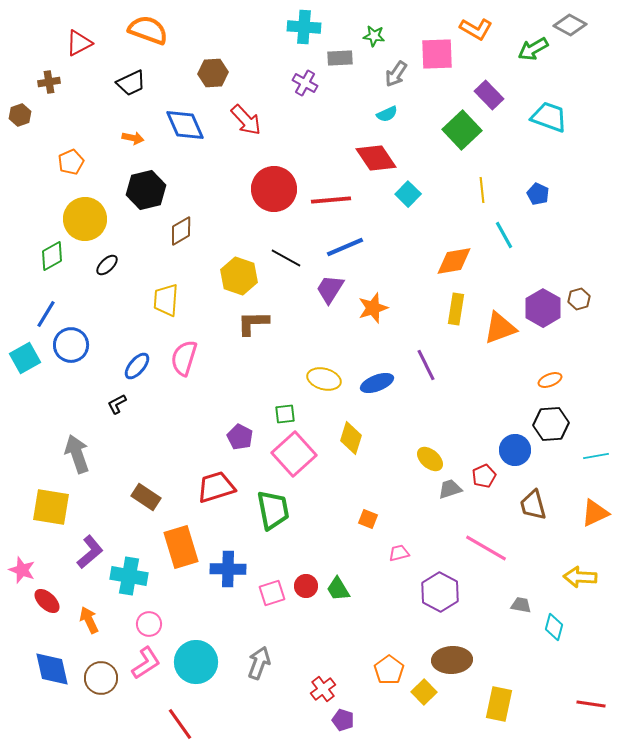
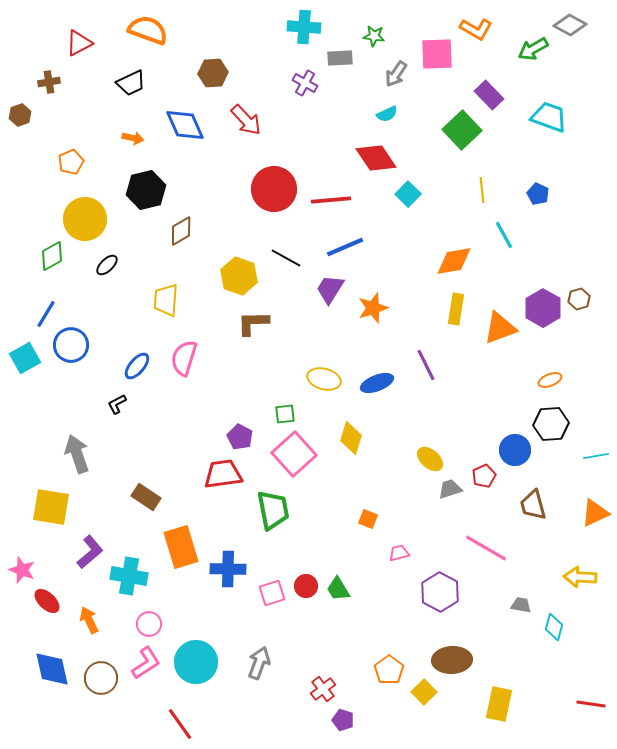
red trapezoid at (216, 487): moved 7 px right, 13 px up; rotated 9 degrees clockwise
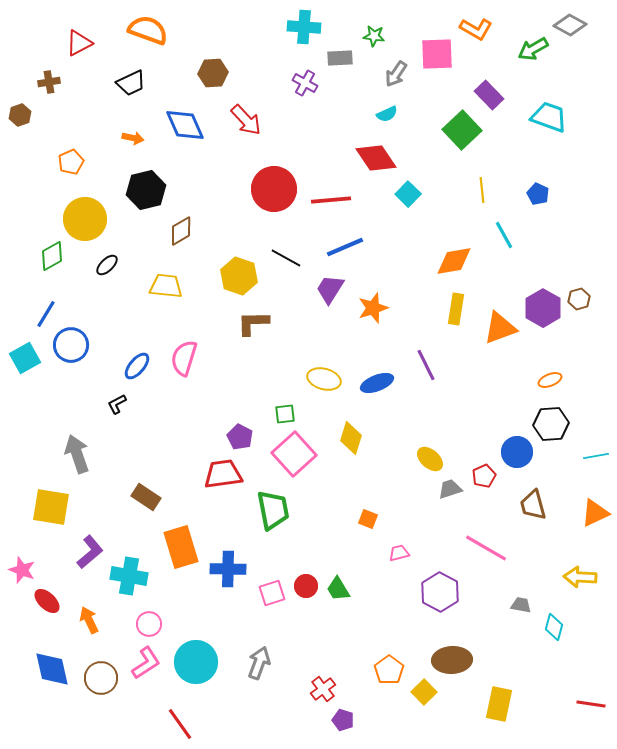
yellow trapezoid at (166, 300): moved 14 px up; rotated 92 degrees clockwise
blue circle at (515, 450): moved 2 px right, 2 px down
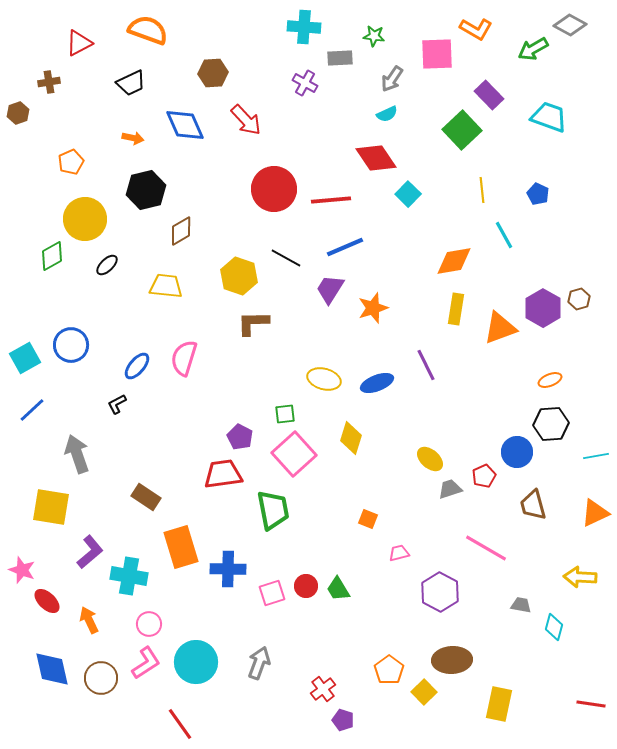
gray arrow at (396, 74): moved 4 px left, 5 px down
brown hexagon at (20, 115): moved 2 px left, 2 px up
blue line at (46, 314): moved 14 px left, 96 px down; rotated 16 degrees clockwise
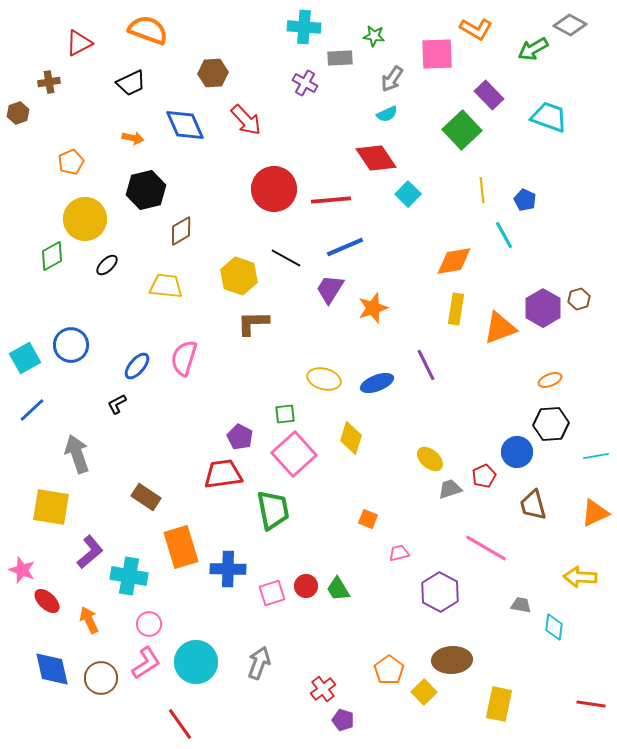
blue pentagon at (538, 194): moved 13 px left, 6 px down
cyan diamond at (554, 627): rotated 8 degrees counterclockwise
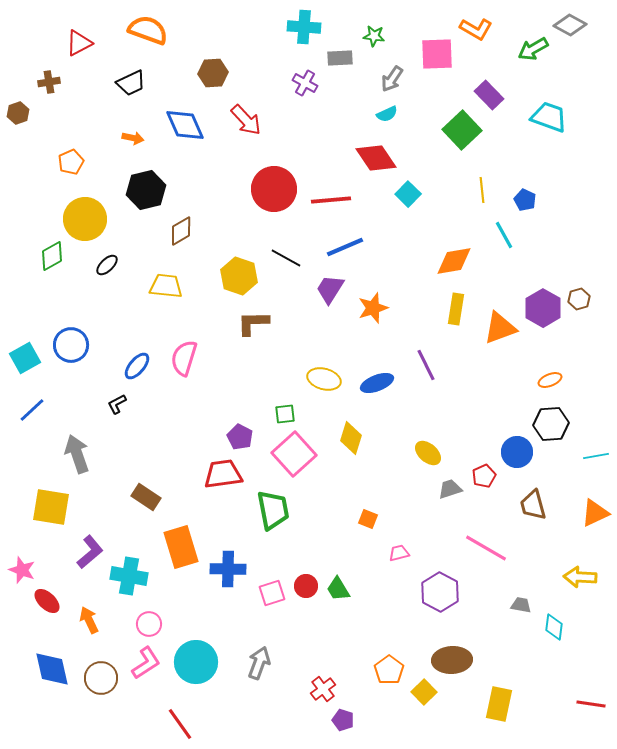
yellow ellipse at (430, 459): moved 2 px left, 6 px up
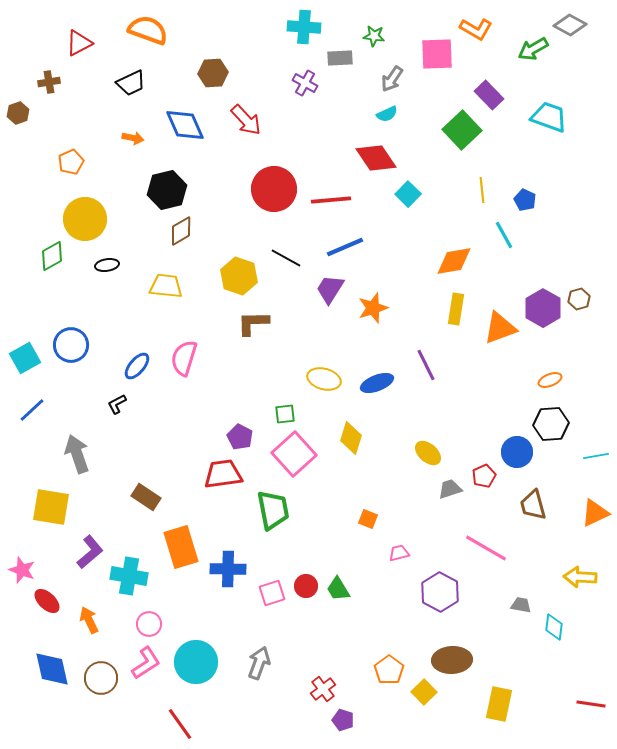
black hexagon at (146, 190): moved 21 px right
black ellipse at (107, 265): rotated 35 degrees clockwise
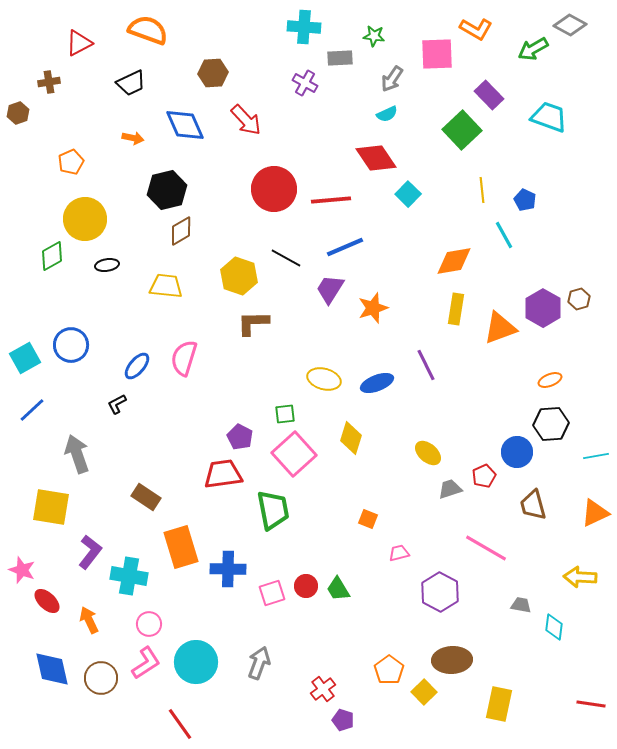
purple L-shape at (90, 552): rotated 12 degrees counterclockwise
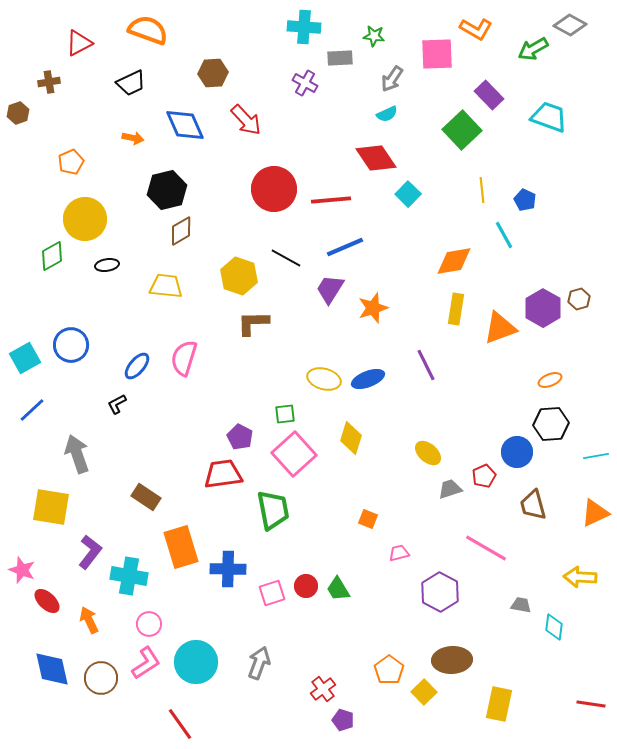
blue ellipse at (377, 383): moved 9 px left, 4 px up
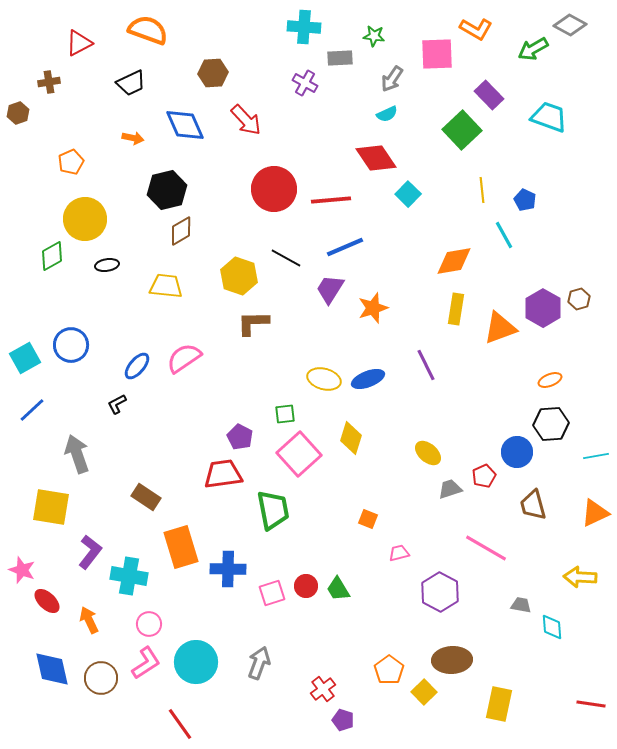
pink semicircle at (184, 358): rotated 39 degrees clockwise
pink square at (294, 454): moved 5 px right
cyan diamond at (554, 627): moved 2 px left; rotated 12 degrees counterclockwise
